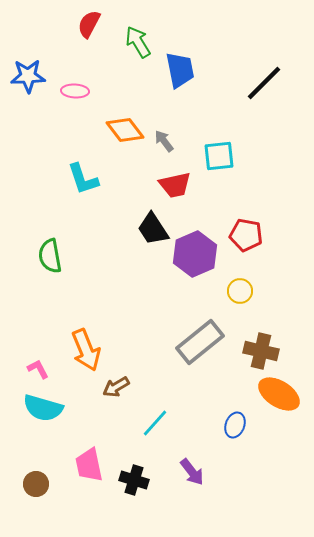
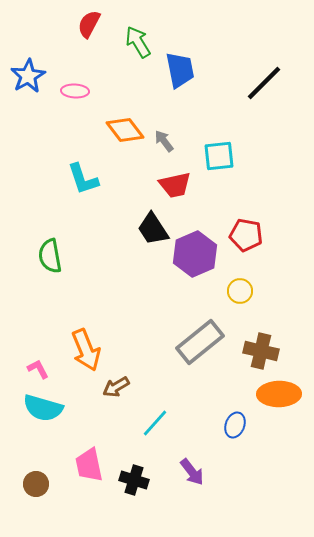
blue star: rotated 28 degrees counterclockwise
orange ellipse: rotated 33 degrees counterclockwise
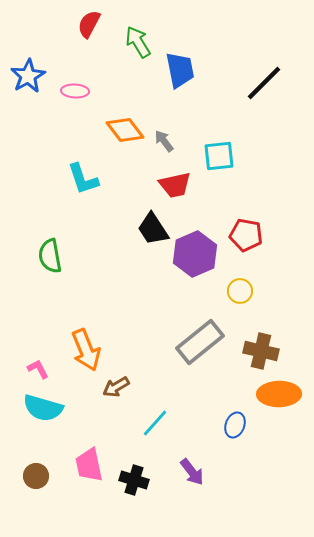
brown circle: moved 8 px up
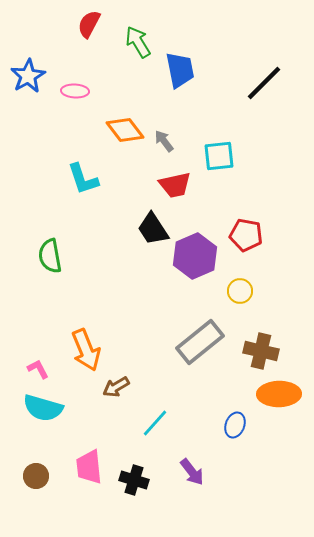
purple hexagon: moved 2 px down
pink trapezoid: moved 2 px down; rotated 6 degrees clockwise
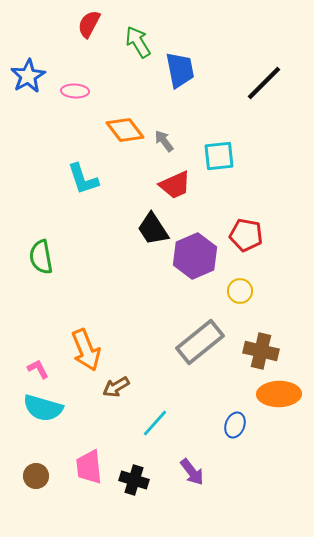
red trapezoid: rotated 12 degrees counterclockwise
green semicircle: moved 9 px left, 1 px down
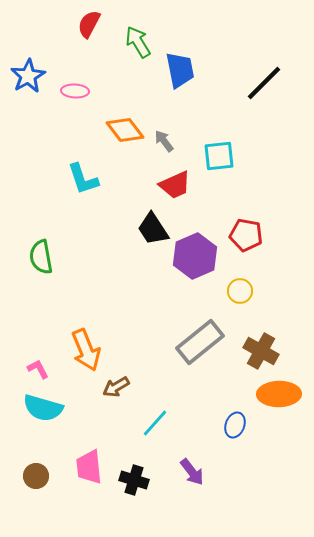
brown cross: rotated 16 degrees clockwise
